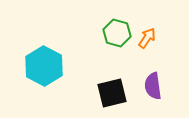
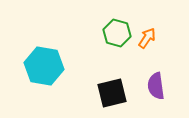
cyan hexagon: rotated 18 degrees counterclockwise
purple semicircle: moved 3 px right
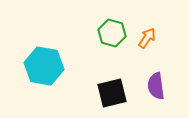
green hexagon: moved 5 px left
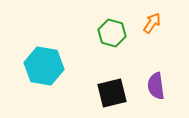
orange arrow: moved 5 px right, 15 px up
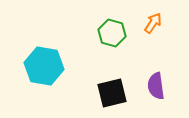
orange arrow: moved 1 px right
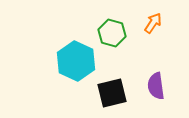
cyan hexagon: moved 32 px right, 5 px up; rotated 15 degrees clockwise
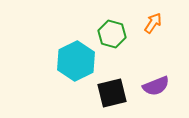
green hexagon: moved 1 px down
cyan hexagon: rotated 9 degrees clockwise
purple semicircle: rotated 104 degrees counterclockwise
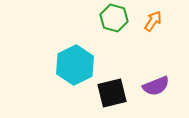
orange arrow: moved 2 px up
green hexagon: moved 2 px right, 16 px up
cyan hexagon: moved 1 px left, 4 px down
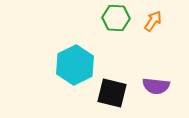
green hexagon: moved 2 px right; rotated 12 degrees counterclockwise
purple semicircle: rotated 28 degrees clockwise
black square: rotated 28 degrees clockwise
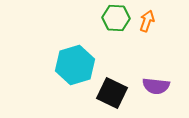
orange arrow: moved 6 px left; rotated 15 degrees counterclockwise
cyan hexagon: rotated 9 degrees clockwise
black square: rotated 12 degrees clockwise
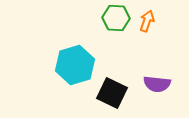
purple semicircle: moved 1 px right, 2 px up
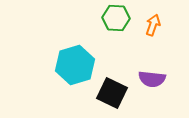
orange arrow: moved 6 px right, 4 px down
purple semicircle: moved 5 px left, 5 px up
